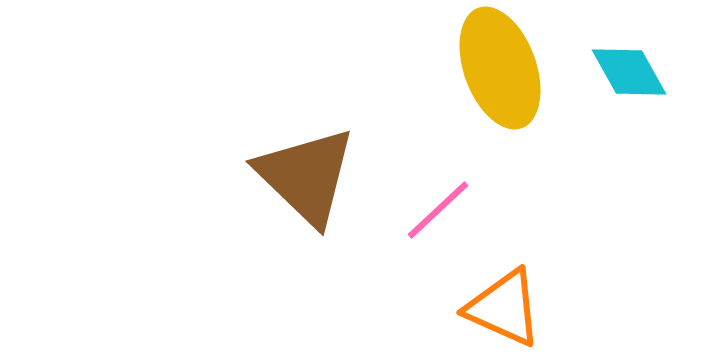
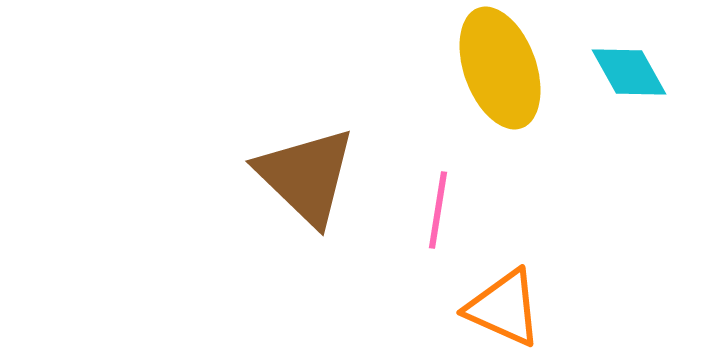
pink line: rotated 38 degrees counterclockwise
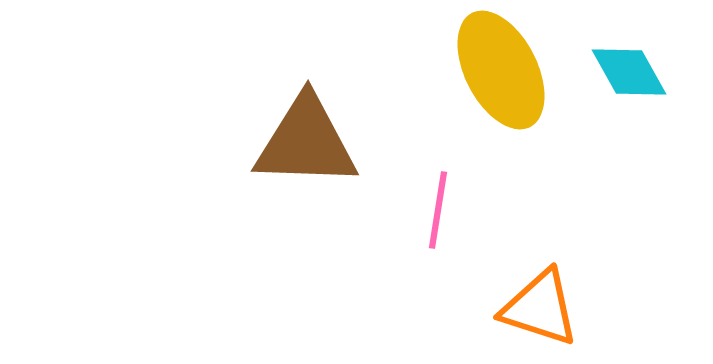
yellow ellipse: moved 1 px right, 2 px down; rotated 7 degrees counterclockwise
brown triangle: moved 34 px up; rotated 42 degrees counterclockwise
orange triangle: moved 36 px right; rotated 6 degrees counterclockwise
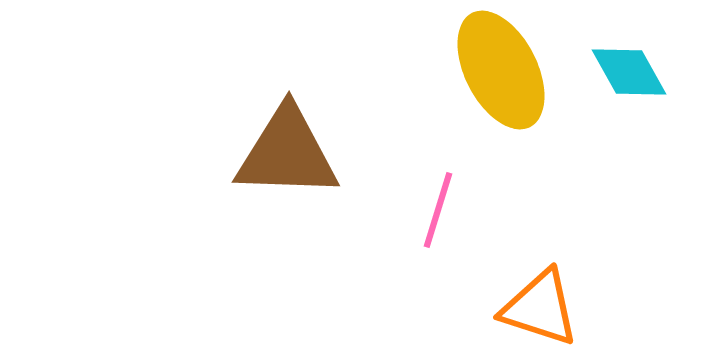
brown triangle: moved 19 px left, 11 px down
pink line: rotated 8 degrees clockwise
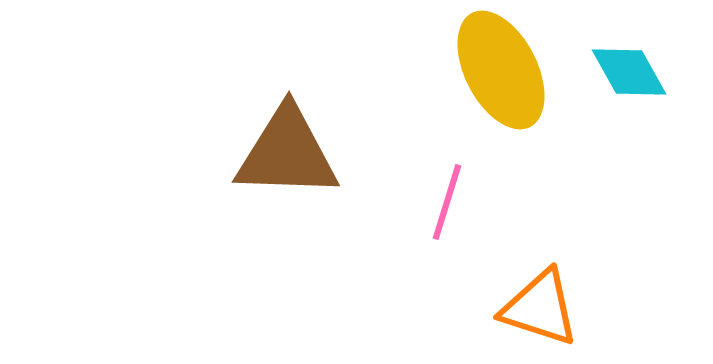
pink line: moved 9 px right, 8 px up
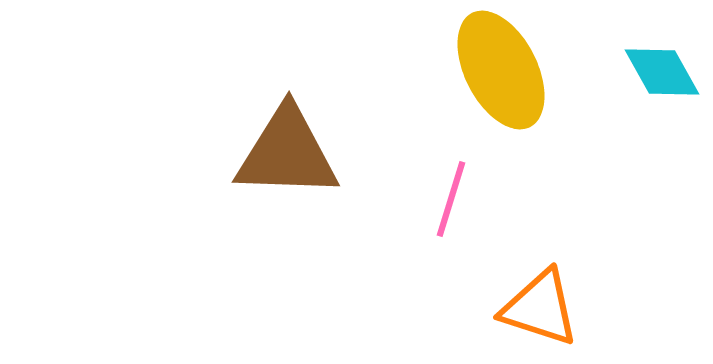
cyan diamond: moved 33 px right
pink line: moved 4 px right, 3 px up
